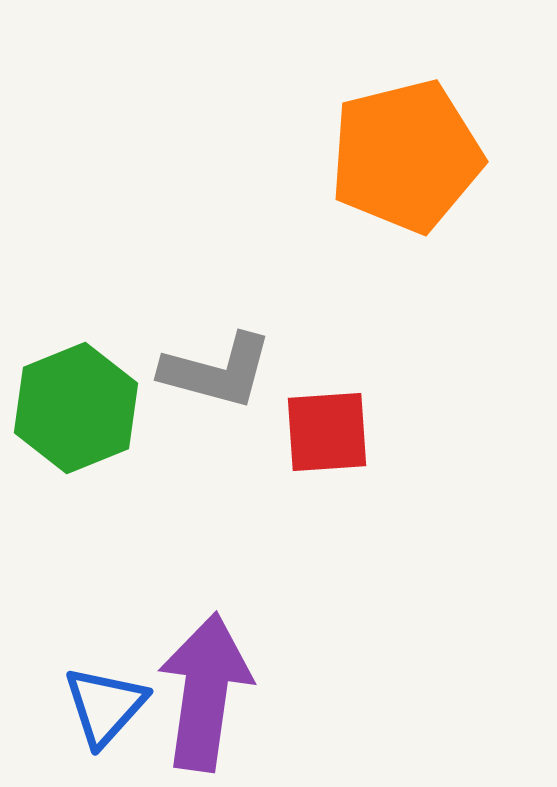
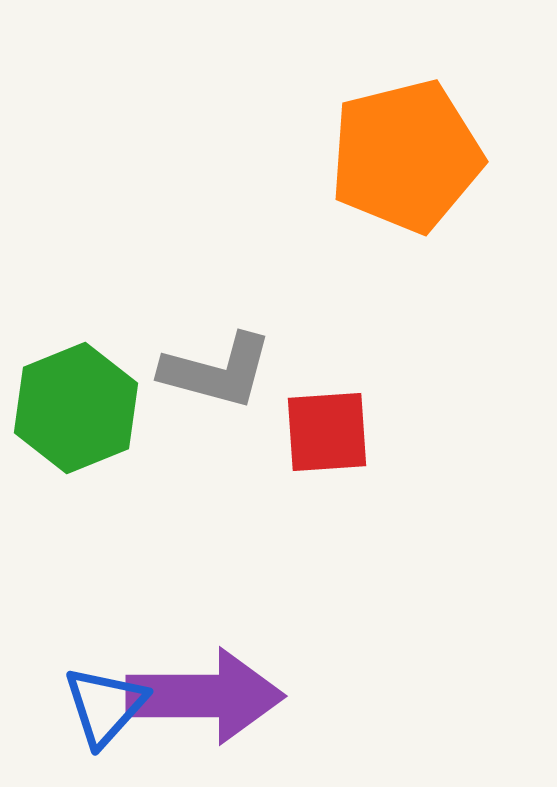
purple arrow: moved 4 px down; rotated 82 degrees clockwise
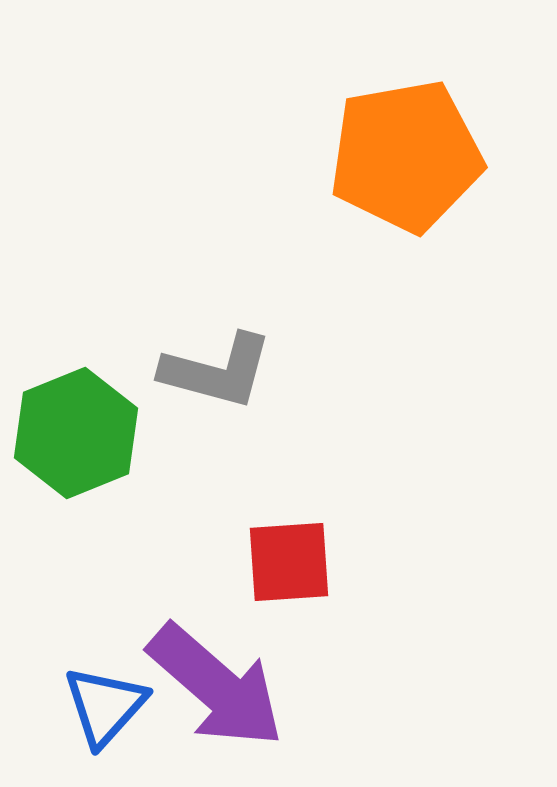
orange pentagon: rotated 4 degrees clockwise
green hexagon: moved 25 px down
red square: moved 38 px left, 130 px down
purple arrow: moved 11 px right, 10 px up; rotated 41 degrees clockwise
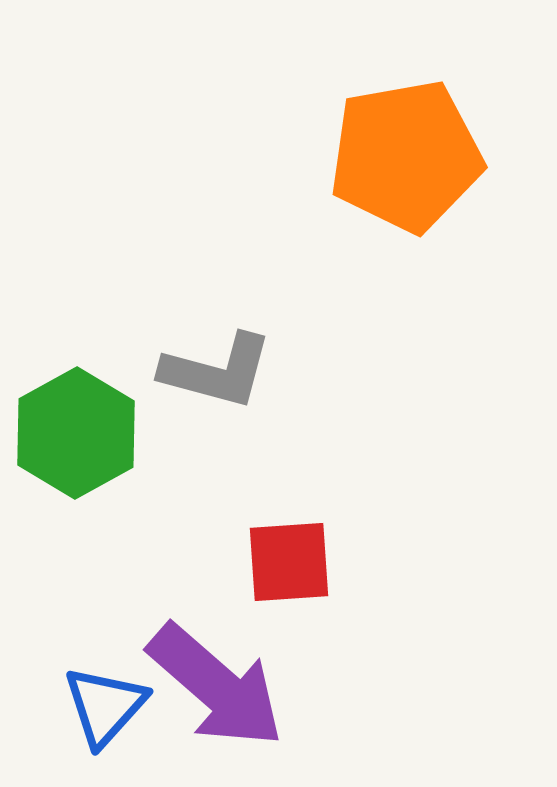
green hexagon: rotated 7 degrees counterclockwise
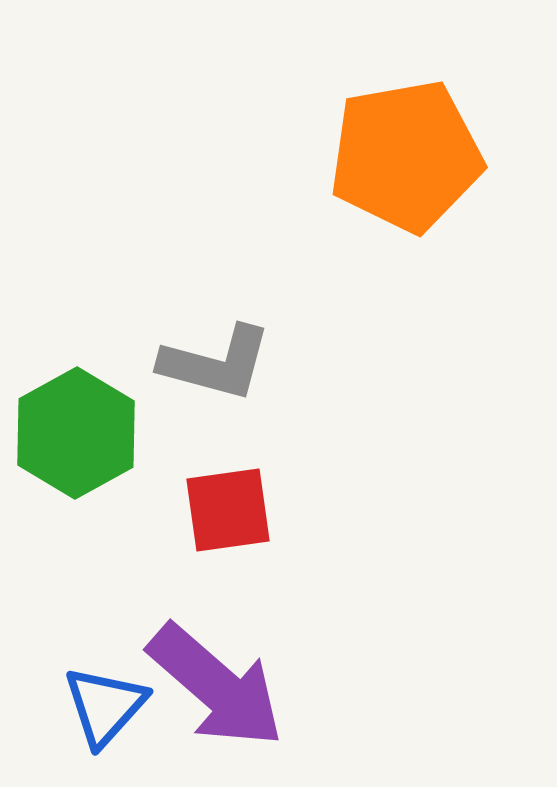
gray L-shape: moved 1 px left, 8 px up
red square: moved 61 px left, 52 px up; rotated 4 degrees counterclockwise
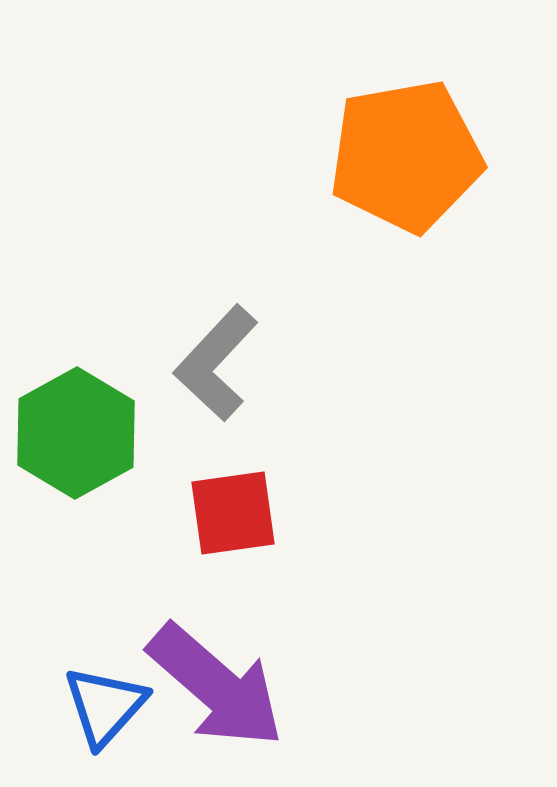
gray L-shape: rotated 118 degrees clockwise
red square: moved 5 px right, 3 px down
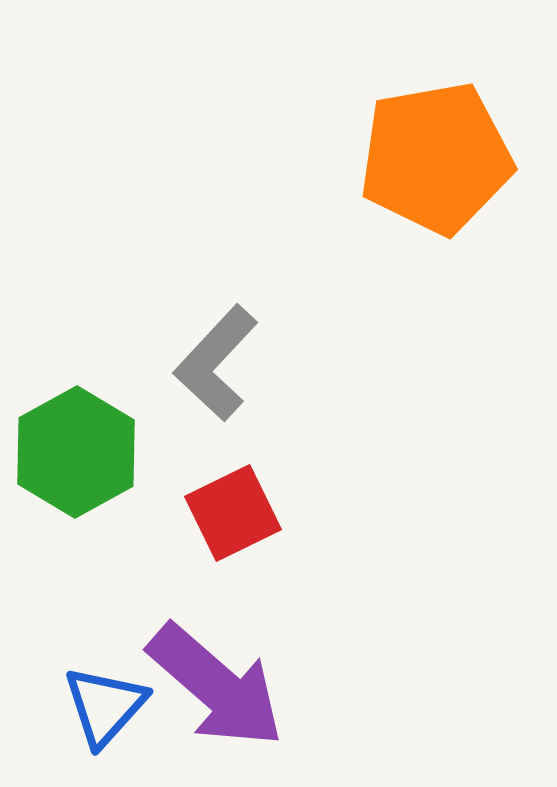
orange pentagon: moved 30 px right, 2 px down
green hexagon: moved 19 px down
red square: rotated 18 degrees counterclockwise
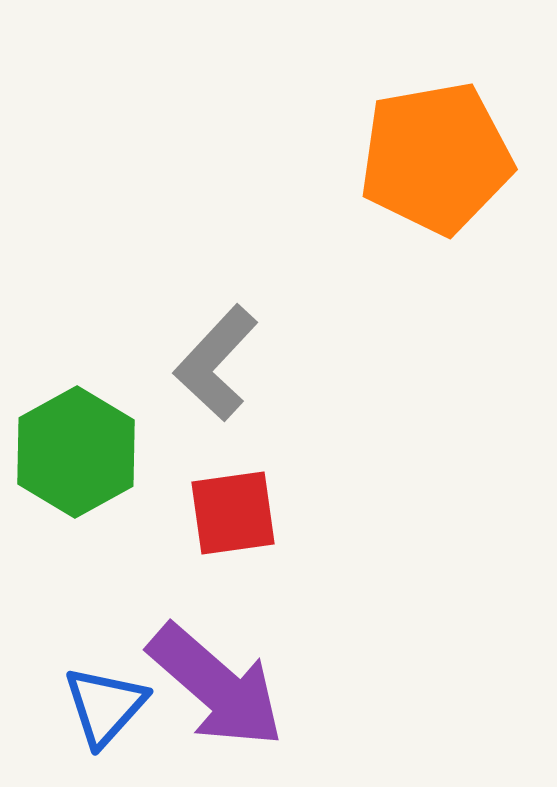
red square: rotated 18 degrees clockwise
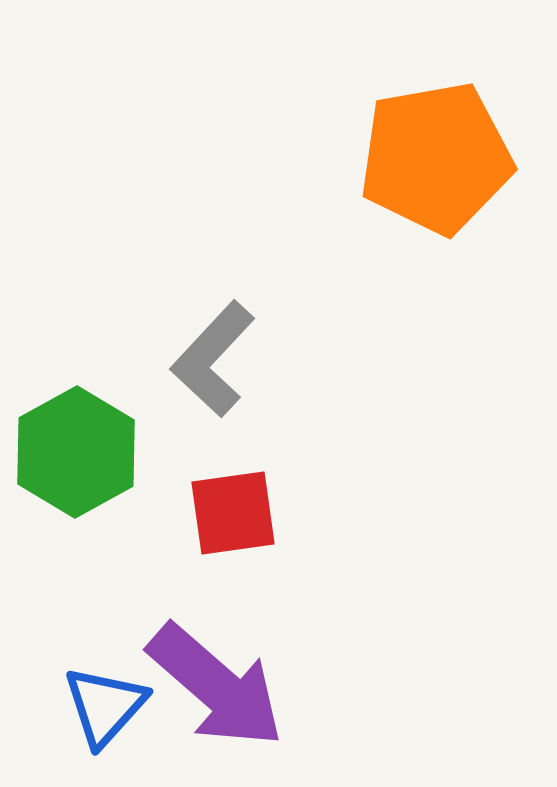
gray L-shape: moved 3 px left, 4 px up
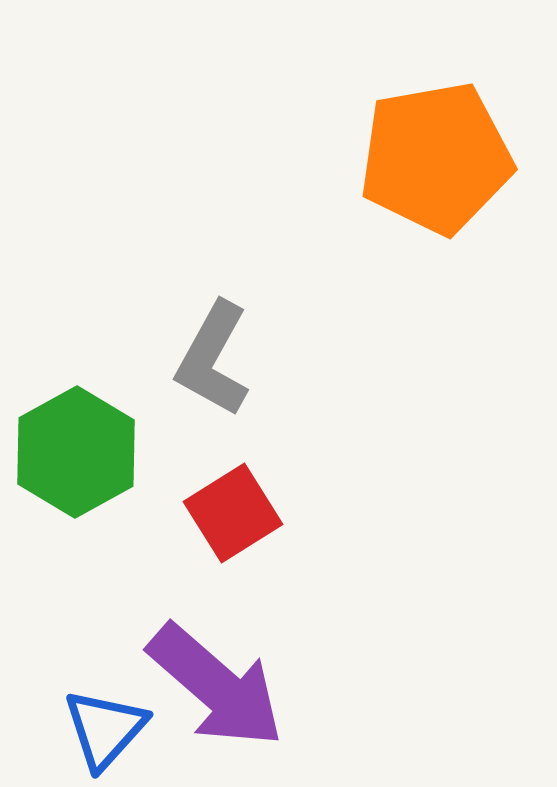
gray L-shape: rotated 14 degrees counterclockwise
red square: rotated 24 degrees counterclockwise
blue triangle: moved 23 px down
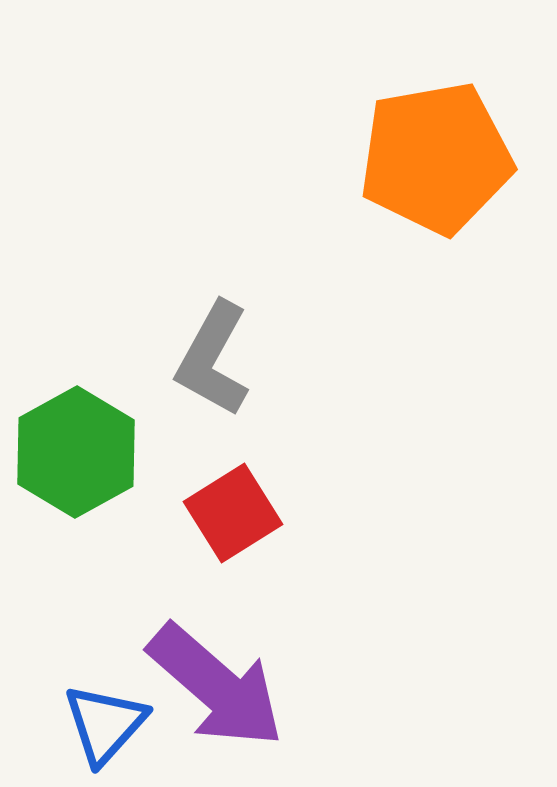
blue triangle: moved 5 px up
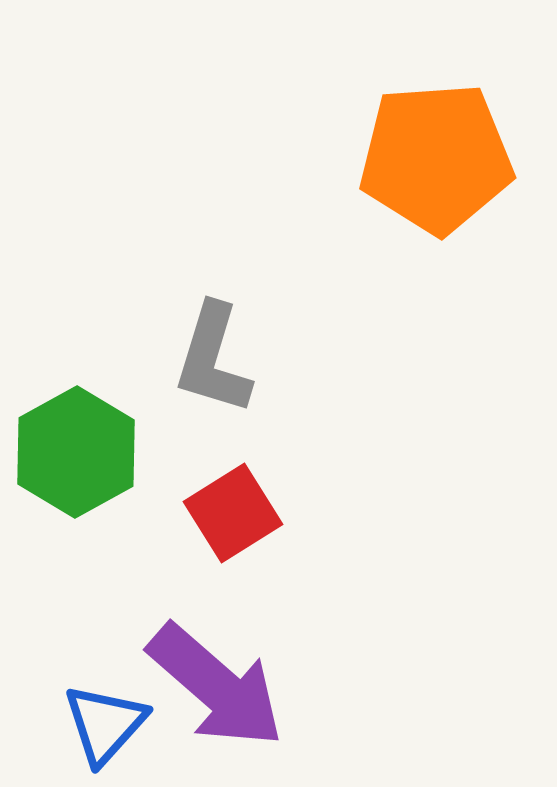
orange pentagon: rotated 6 degrees clockwise
gray L-shape: rotated 12 degrees counterclockwise
